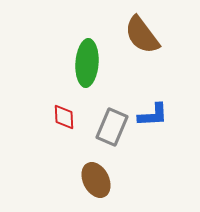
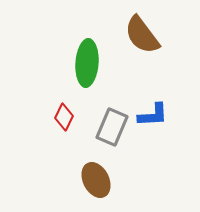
red diamond: rotated 28 degrees clockwise
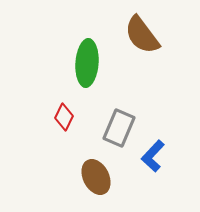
blue L-shape: moved 41 px down; rotated 136 degrees clockwise
gray rectangle: moved 7 px right, 1 px down
brown ellipse: moved 3 px up
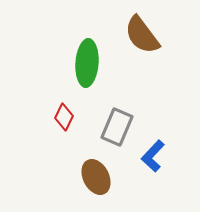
gray rectangle: moved 2 px left, 1 px up
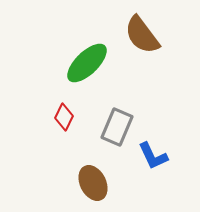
green ellipse: rotated 42 degrees clockwise
blue L-shape: rotated 68 degrees counterclockwise
brown ellipse: moved 3 px left, 6 px down
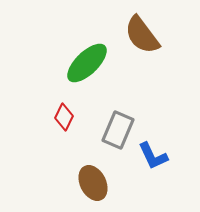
gray rectangle: moved 1 px right, 3 px down
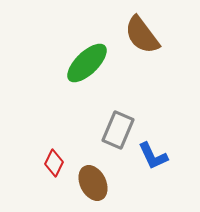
red diamond: moved 10 px left, 46 px down
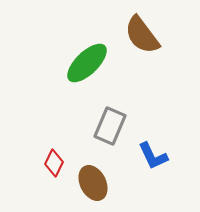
gray rectangle: moved 8 px left, 4 px up
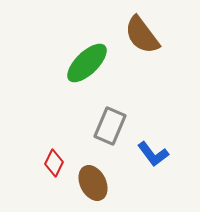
blue L-shape: moved 2 px up; rotated 12 degrees counterclockwise
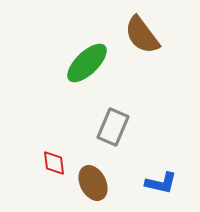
gray rectangle: moved 3 px right, 1 px down
blue L-shape: moved 8 px right, 29 px down; rotated 40 degrees counterclockwise
red diamond: rotated 32 degrees counterclockwise
